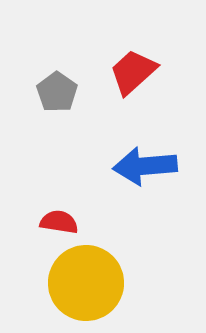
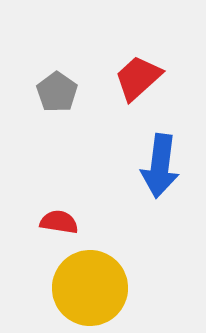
red trapezoid: moved 5 px right, 6 px down
blue arrow: moved 15 px right; rotated 78 degrees counterclockwise
yellow circle: moved 4 px right, 5 px down
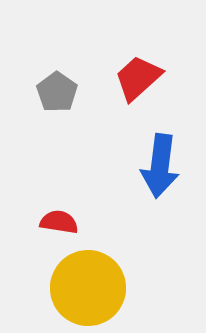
yellow circle: moved 2 px left
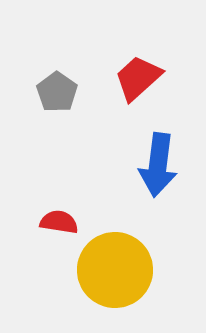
blue arrow: moved 2 px left, 1 px up
yellow circle: moved 27 px right, 18 px up
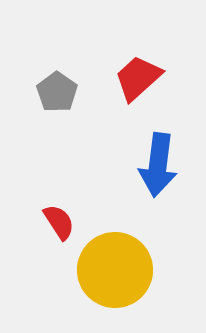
red semicircle: rotated 48 degrees clockwise
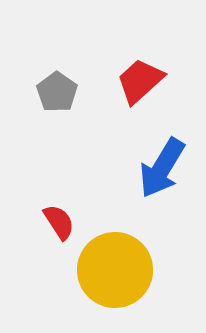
red trapezoid: moved 2 px right, 3 px down
blue arrow: moved 4 px right, 3 px down; rotated 24 degrees clockwise
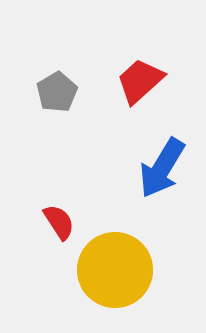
gray pentagon: rotated 6 degrees clockwise
